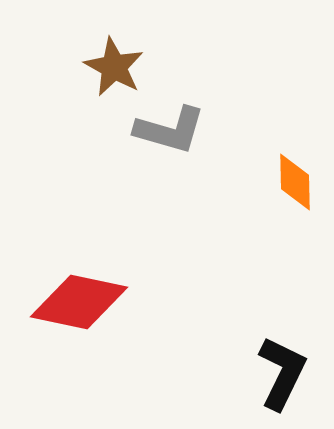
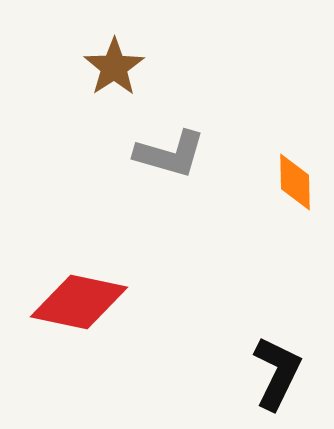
brown star: rotated 10 degrees clockwise
gray L-shape: moved 24 px down
black L-shape: moved 5 px left
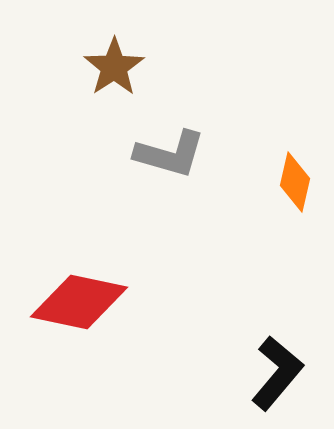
orange diamond: rotated 14 degrees clockwise
black L-shape: rotated 14 degrees clockwise
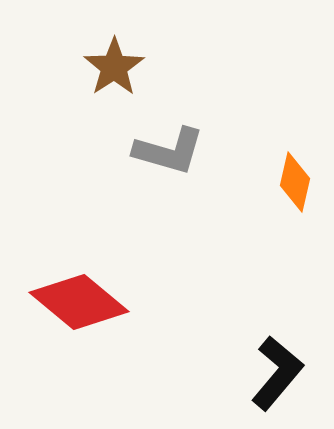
gray L-shape: moved 1 px left, 3 px up
red diamond: rotated 28 degrees clockwise
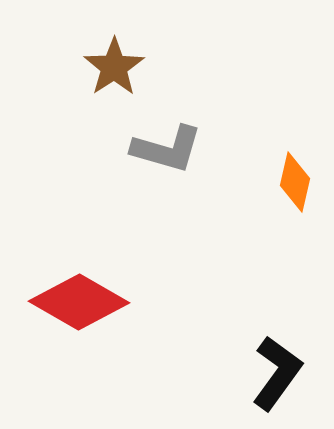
gray L-shape: moved 2 px left, 2 px up
red diamond: rotated 10 degrees counterclockwise
black L-shape: rotated 4 degrees counterclockwise
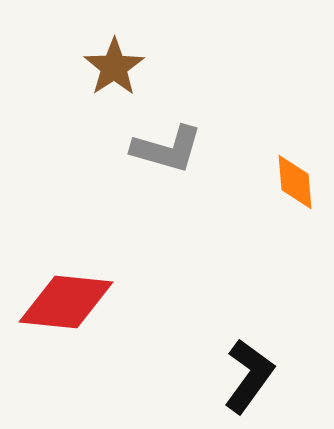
orange diamond: rotated 18 degrees counterclockwise
red diamond: moved 13 px left; rotated 24 degrees counterclockwise
black L-shape: moved 28 px left, 3 px down
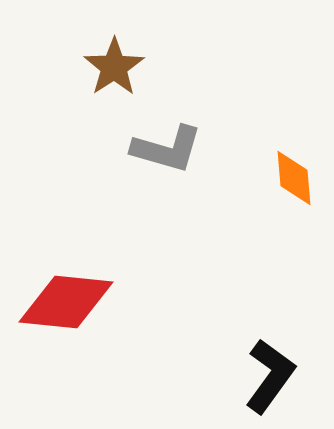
orange diamond: moved 1 px left, 4 px up
black L-shape: moved 21 px right
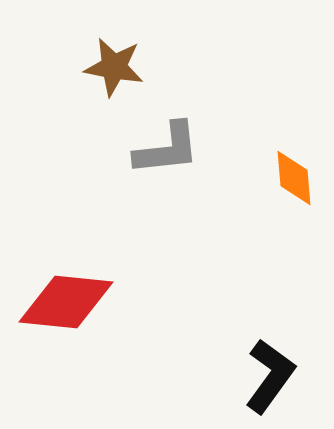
brown star: rotated 28 degrees counterclockwise
gray L-shape: rotated 22 degrees counterclockwise
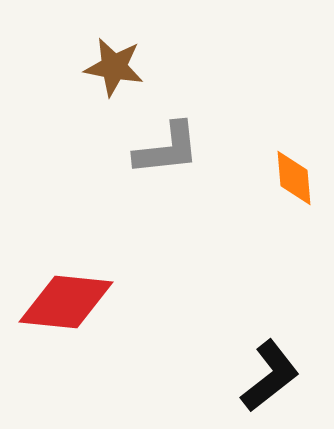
black L-shape: rotated 16 degrees clockwise
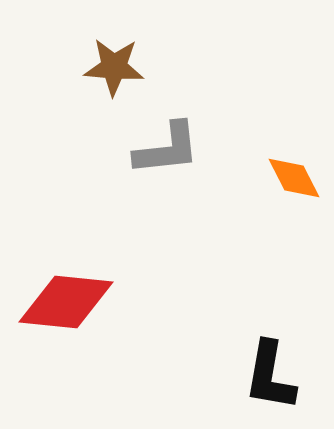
brown star: rotated 6 degrees counterclockwise
orange diamond: rotated 22 degrees counterclockwise
black L-shape: rotated 138 degrees clockwise
